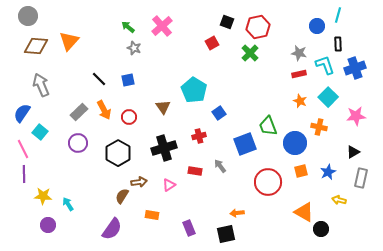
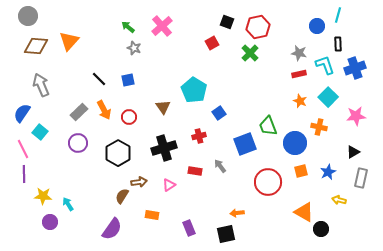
purple circle at (48, 225): moved 2 px right, 3 px up
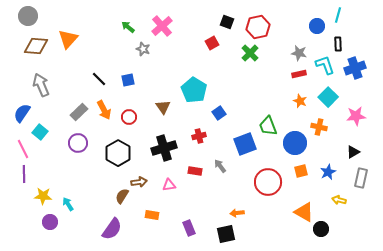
orange triangle at (69, 41): moved 1 px left, 2 px up
gray star at (134, 48): moved 9 px right, 1 px down
pink triangle at (169, 185): rotated 24 degrees clockwise
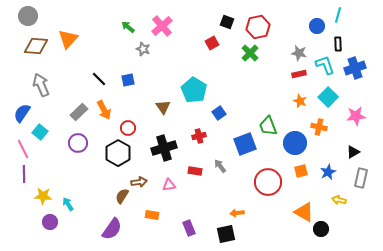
red circle at (129, 117): moved 1 px left, 11 px down
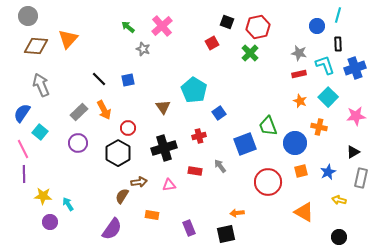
black circle at (321, 229): moved 18 px right, 8 px down
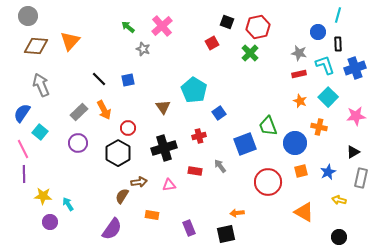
blue circle at (317, 26): moved 1 px right, 6 px down
orange triangle at (68, 39): moved 2 px right, 2 px down
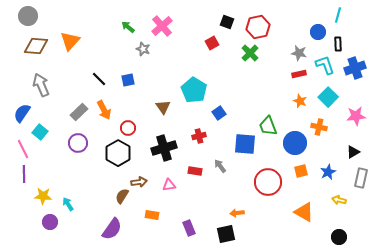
blue square at (245, 144): rotated 25 degrees clockwise
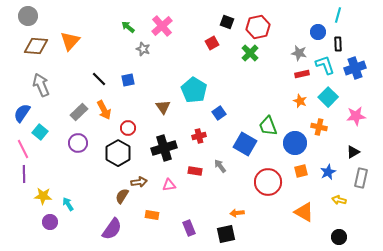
red rectangle at (299, 74): moved 3 px right
blue square at (245, 144): rotated 25 degrees clockwise
